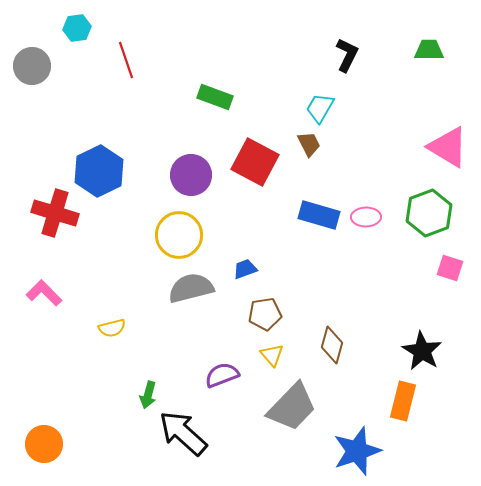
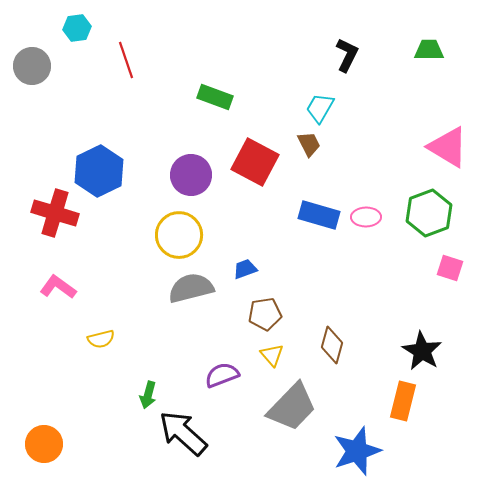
pink L-shape: moved 14 px right, 6 px up; rotated 9 degrees counterclockwise
yellow semicircle: moved 11 px left, 11 px down
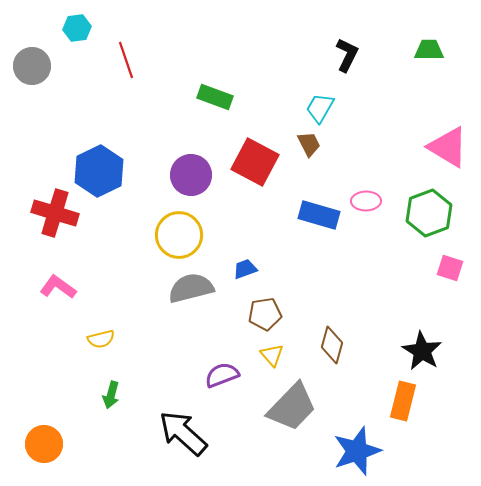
pink ellipse: moved 16 px up
green arrow: moved 37 px left
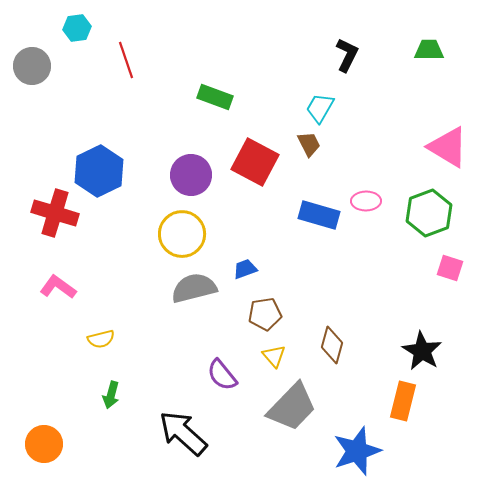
yellow circle: moved 3 px right, 1 px up
gray semicircle: moved 3 px right
yellow triangle: moved 2 px right, 1 px down
purple semicircle: rotated 108 degrees counterclockwise
